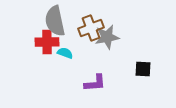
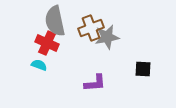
red cross: moved 1 px down; rotated 25 degrees clockwise
cyan semicircle: moved 26 px left, 12 px down
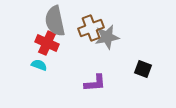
black square: rotated 18 degrees clockwise
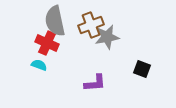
brown cross: moved 3 px up
black square: moved 1 px left
